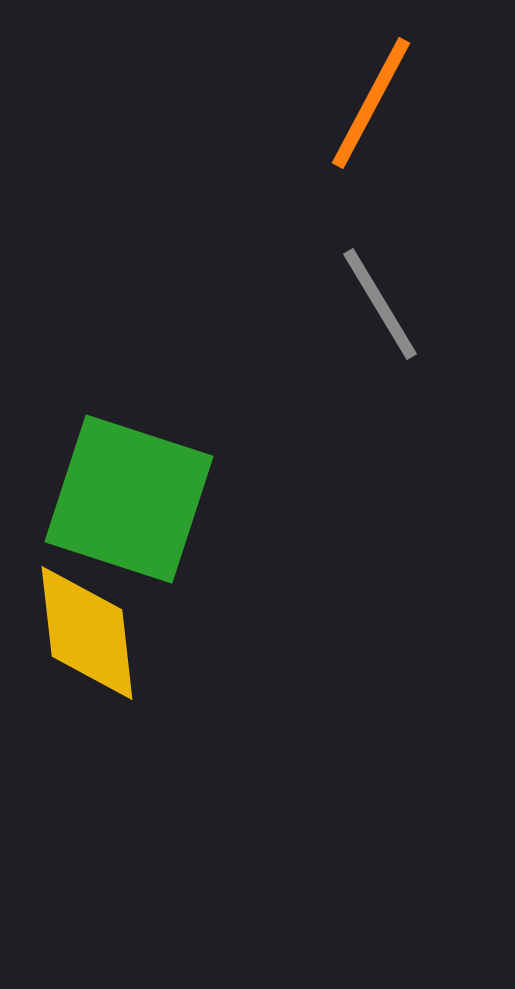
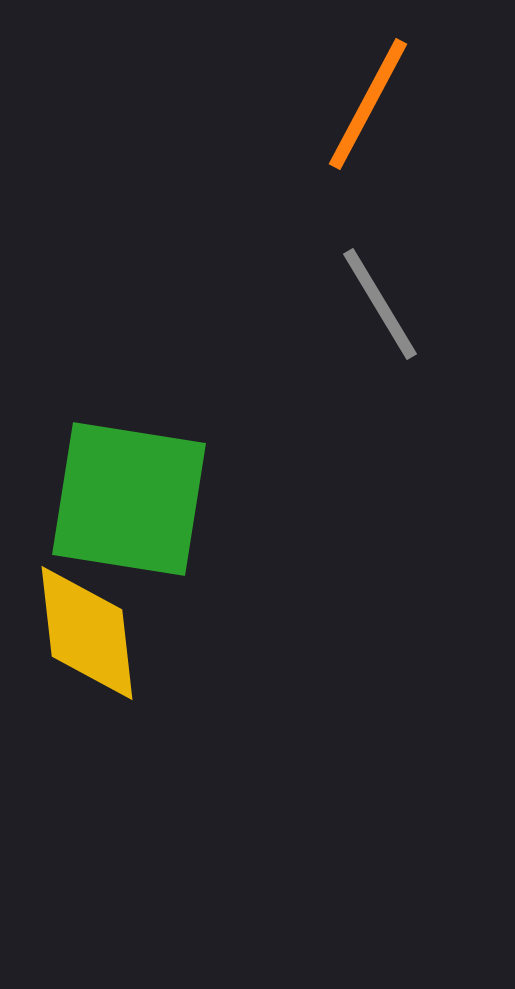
orange line: moved 3 px left, 1 px down
green square: rotated 9 degrees counterclockwise
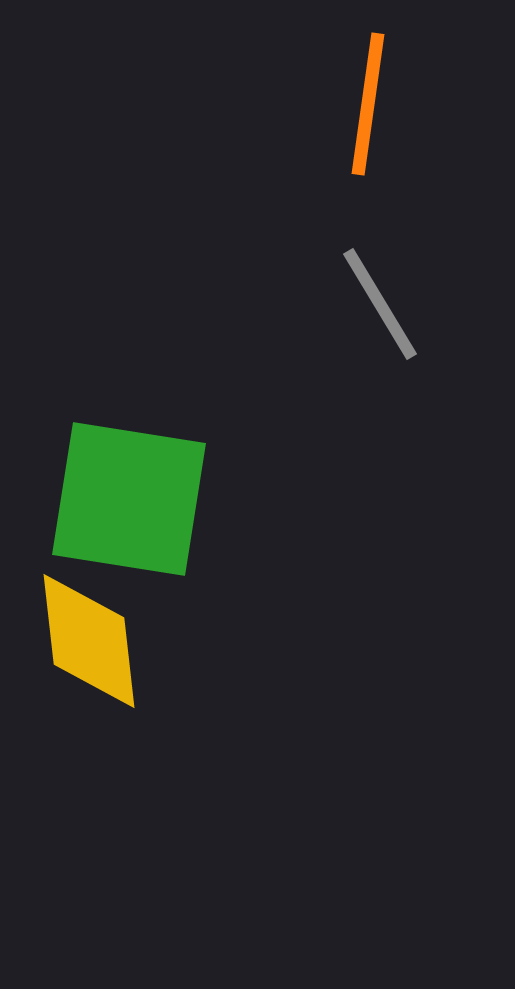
orange line: rotated 20 degrees counterclockwise
yellow diamond: moved 2 px right, 8 px down
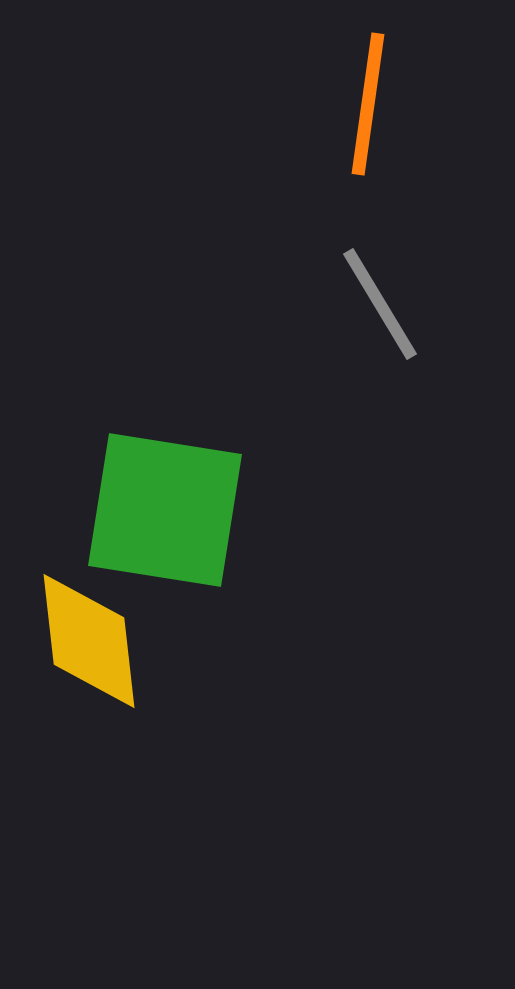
green square: moved 36 px right, 11 px down
